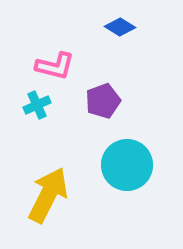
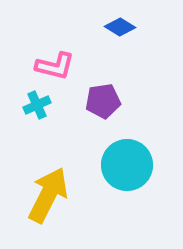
purple pentagon: rotated 12 degrees clockwise
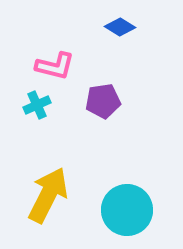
cyan circle: moved 45 px down
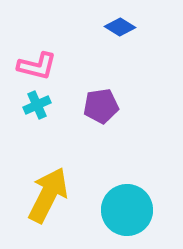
pink L-shape: moved 18 px left
purple pentagon: moved 2 px left, 5 px down
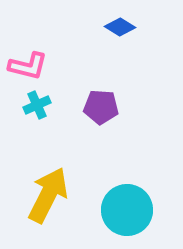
pink L-shape: moved 9 px left
purple pentagon: moved 1 px down; rotated 12 degrees clockwise
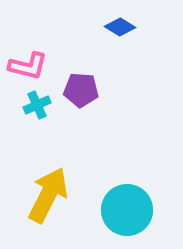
purple pentagon: moved 20 px left, 17 px up
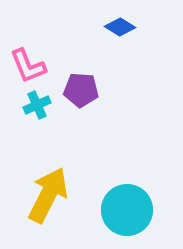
pink L-shape: rotated 54 degrees clockwise
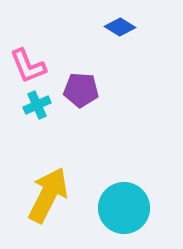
cyan circle: moved 3 px left, 2 px up
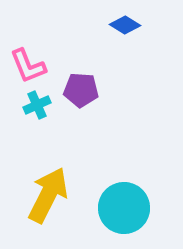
blue diamond: moved 5 px right, 2 px up
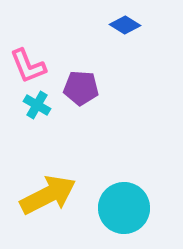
purple pentagon: moved 2 px up
cyan cross: rotated 36 degrees counterclockwise
yellow arrow: rotated 36 degrees clockwise
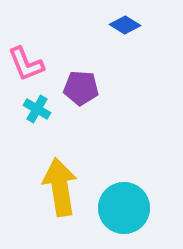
pink L-shape: moved 2 px left, 2 px up
cyan cross: moved 4 px down
yellow arrow: moved 12 px right, 8 px up; rotated 72 degrees counterclockwise
